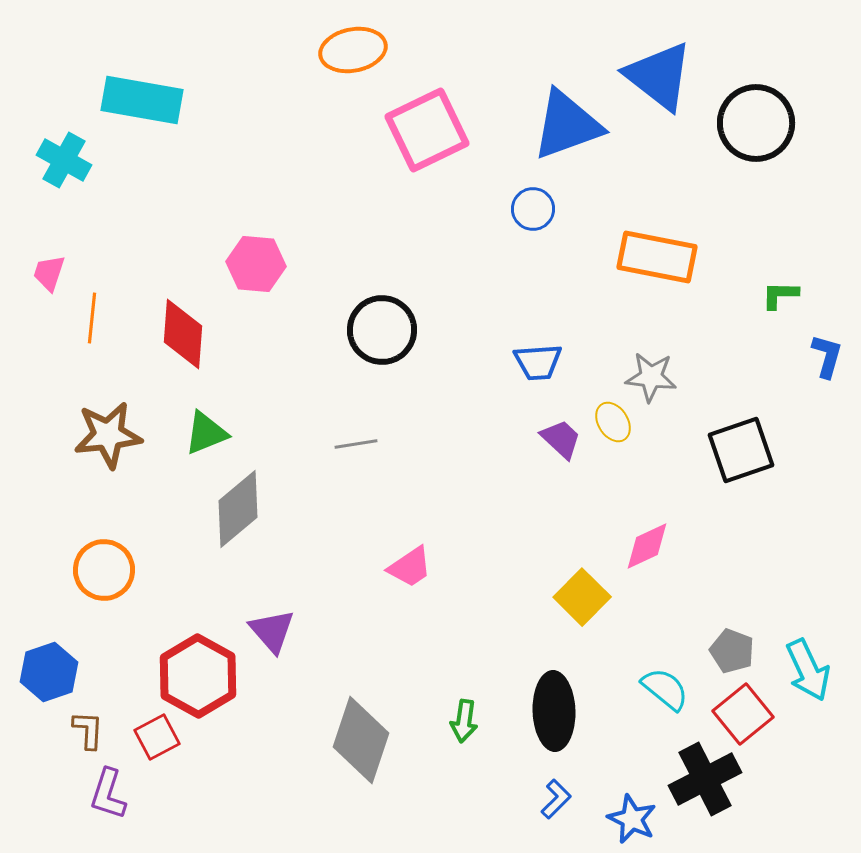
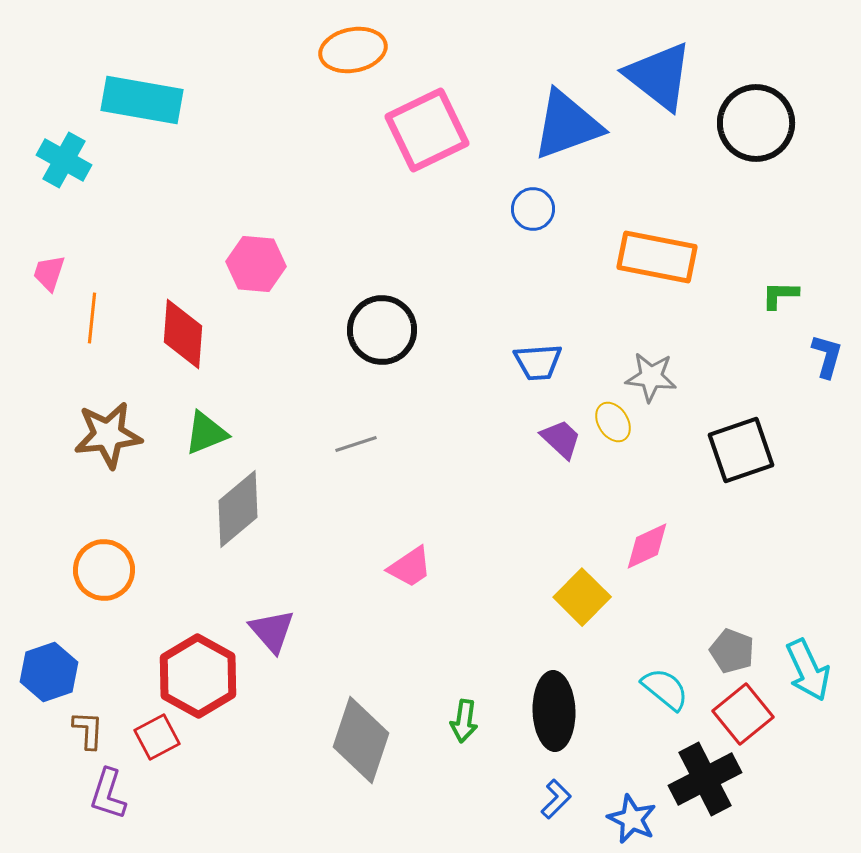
gray line at (356, 444): rotated 9 degrees counterclockwise
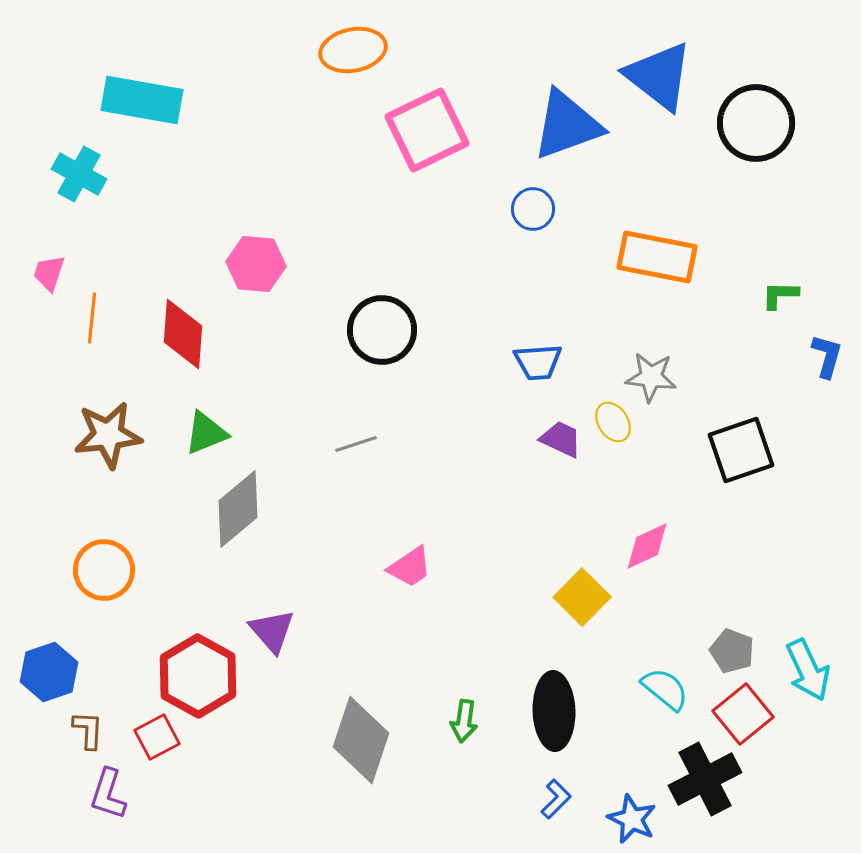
cyan cross at (64, 160): moved 15 px right, 14 px down
purple trapezoid at (561, 439): rotated 18 degrees counterclockwise
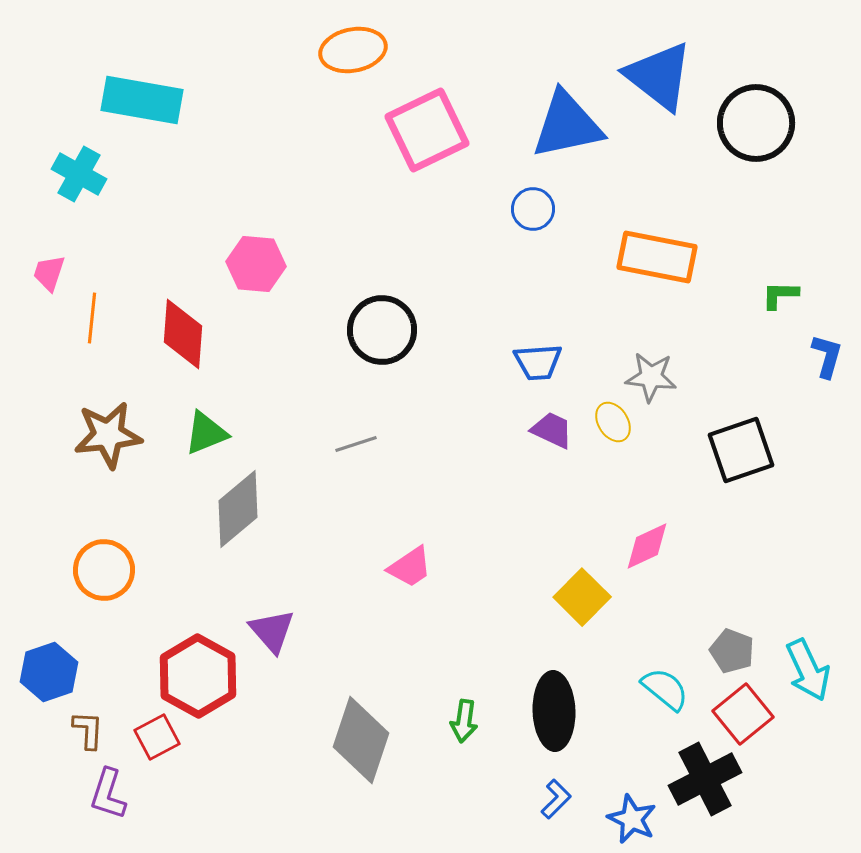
blue triangle at (567, 125): rotated 8 degrees clockwise
purple trapezoid at (561, 439): moved 9 px left, 9 px up
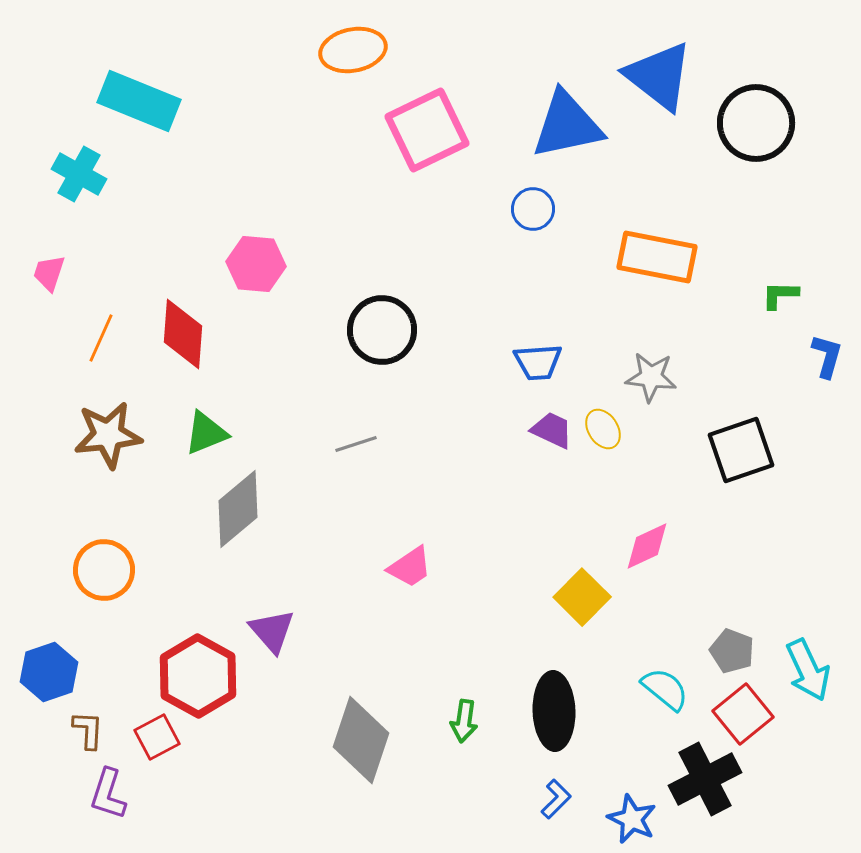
cyan rectangle at (142, 100): moved 3 px left, 1 px down; rotated 12 degrees clockwise
orange line at (92, 318): moved 9 px right, 20 px down; rotated 18 degrees clockwise
yellow ellipse at (613, 422): moved 10 px left, 7 px down
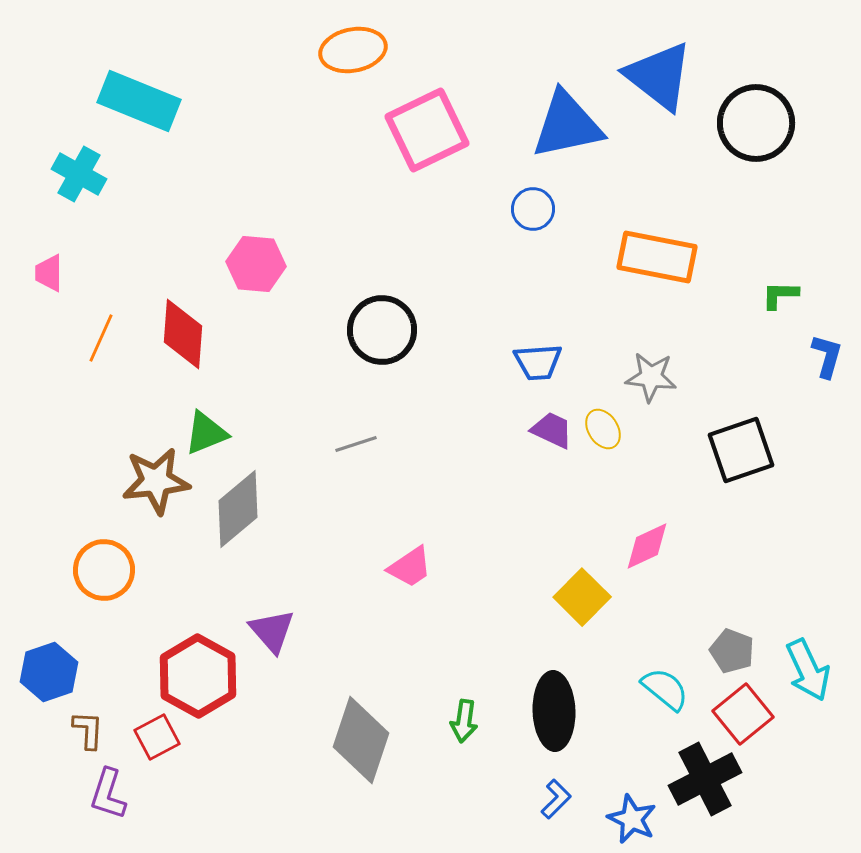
pink trapezoid at (49, 273): rotated 18 degrees counterclockwise
brown star at (108, 435): moved 48 px right, 46 px down
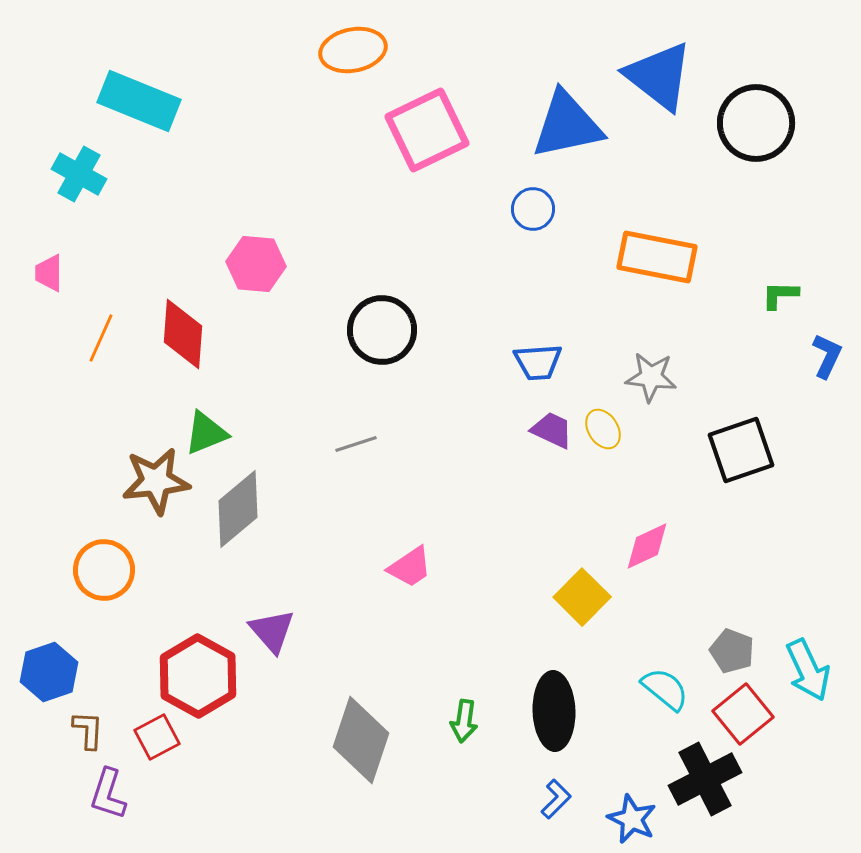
blue L-shape at (827, 356): rotated 9 degrees clockwise
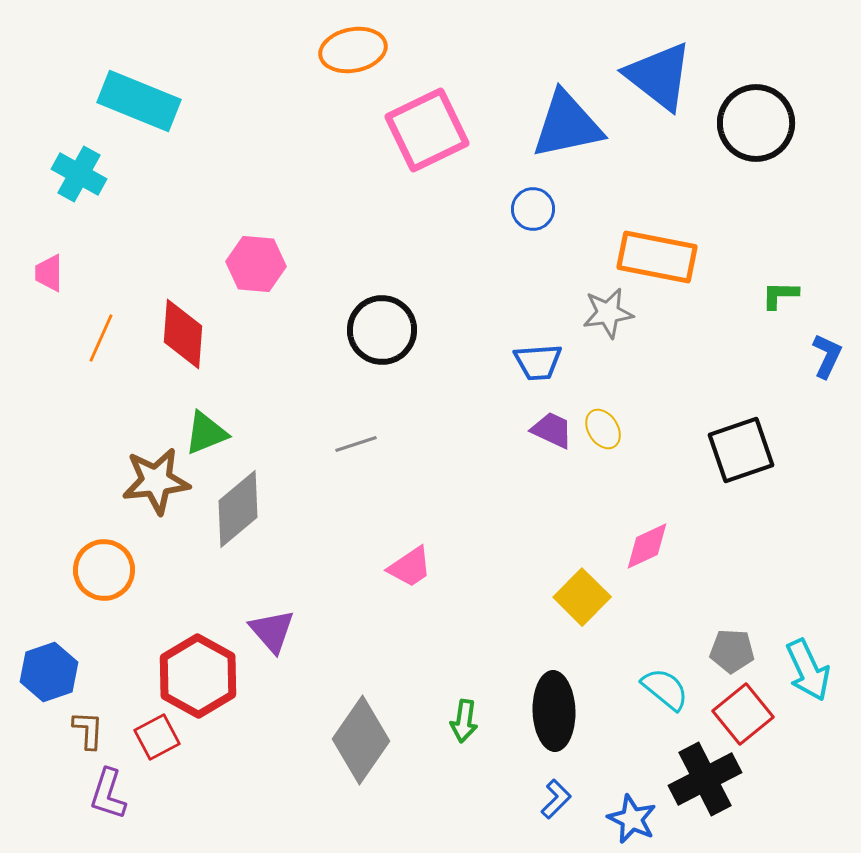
gray star at (651, 377): moved 43 px left, 64 px up; rotated 15 degrees counterclockwise
gray pentagon at (732, 651): rotated 18 degrees counterclockwise
gray diamond at (361, 740): rotated 16 degrees clockwise
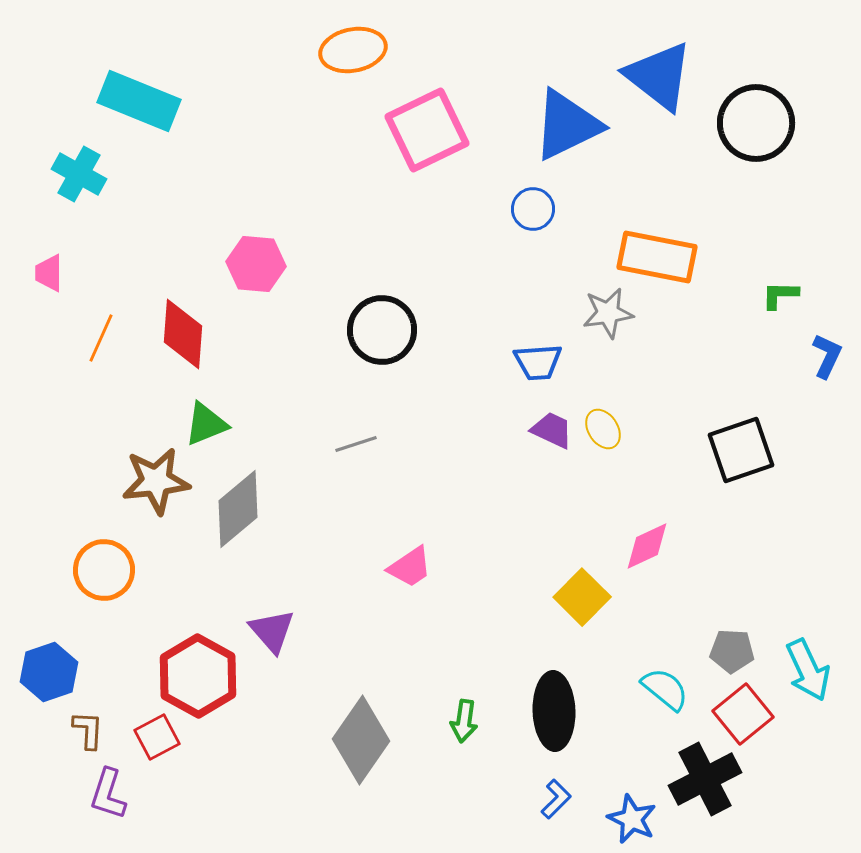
blue triangle at (567, 125): rotated 14 degrees counterclockwise
green triangle at (206, 433): moved 9 px up
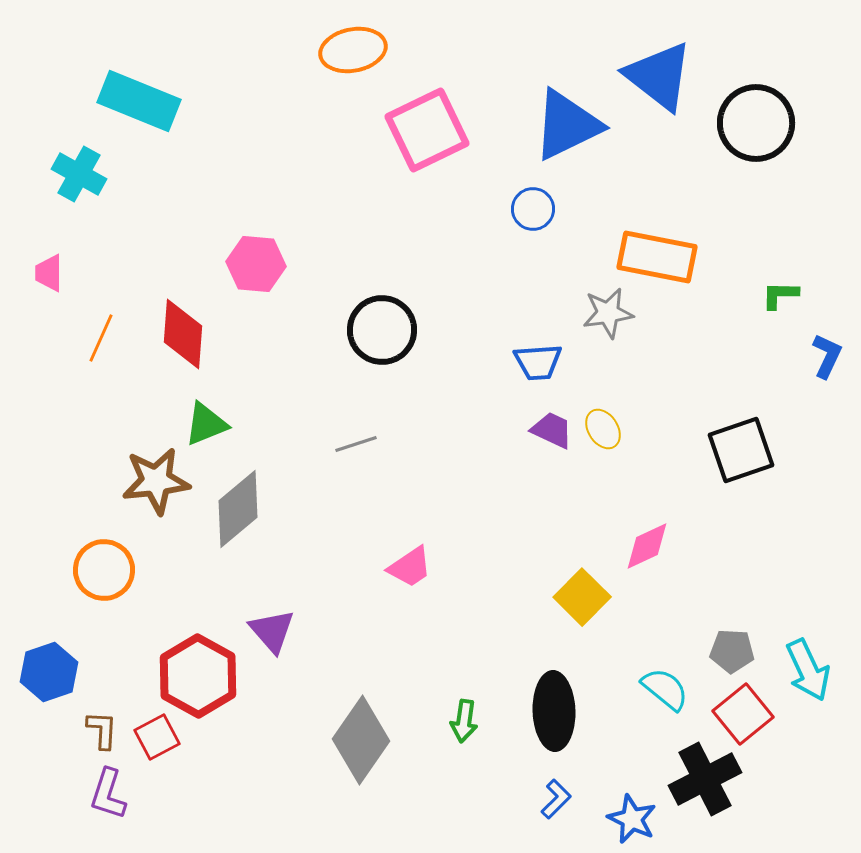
brown L-shape at (88, 730): moved 14 px right
